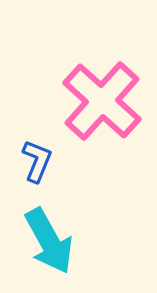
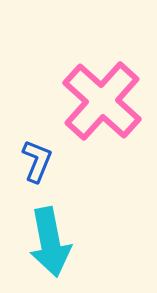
cyan arrow: moved 1 px right, 1 px down; rotated 18 degrees clockwise
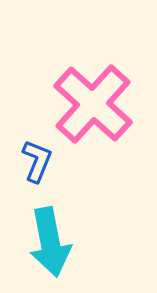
pink cross: moved 9 px left, 3 px down
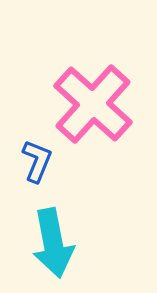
cyan arrow: moved 3 px right, 1 px down
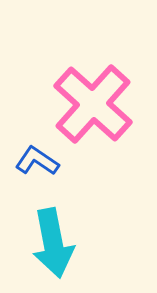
blue L-shape: rotated 78 degrees counterclockwise
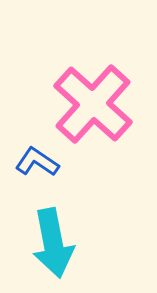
blue L-shape: moved 1 px down
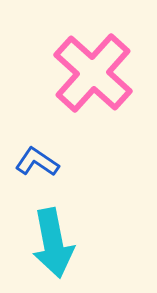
pink cross: moved 31 px up
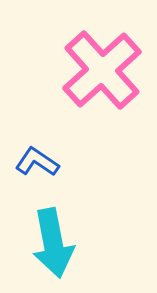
pink cross: moved 9 px right, 3 px up; rotated 6 degrees clockwise
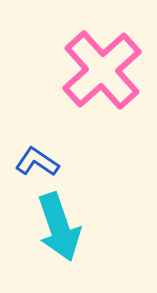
cyan arrow: moved 6 px right, 16 px up; rotated 8 degrees counterclockwise
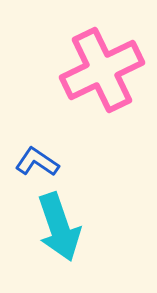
pink cross: rotated 16 degrees clockwise
